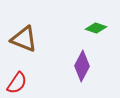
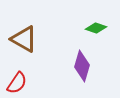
brown triangle: rotated 8 degrees clockwise
purple diamond: rotated 12 degrees counterclockwise
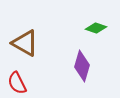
brown triangle: moved 1 px right, 4 px down
red semicircle: rotated 120 degrees clockwise
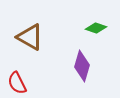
brown triangle: moved 5 px right, 6 px up
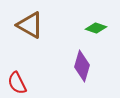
brown triangle: moved 12 px up
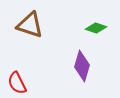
brown triangle: rotated 12 degrees counterclockwise
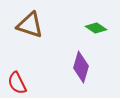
green diamond: rotated 15 degrees clockwise
purple diamond: moved 1 px left, 1 px down
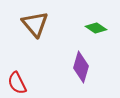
brown triangle: moved 5 px right, 1 px up; rotated 32 degrees clockwise
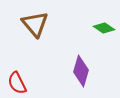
green diamond: moved 8 px right
purple diamond: moved 4 px down
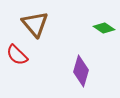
red semicircle: moved 28 px up; rotated 20 degrees counterclockwise
